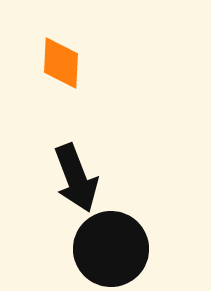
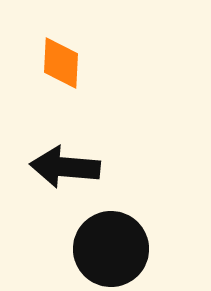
black arrow: moved 11 px left, 11 px up; rotated 116 degrees clockwise
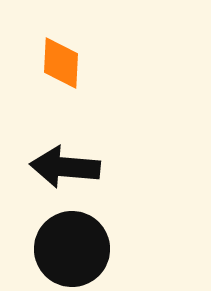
black circle: moved 39 px left
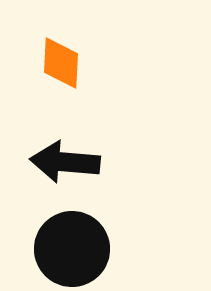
black arrow: moved 5 px up
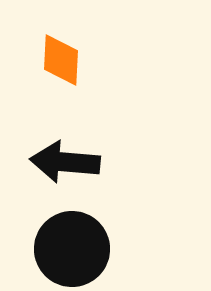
orange diamond: moved 3 px up
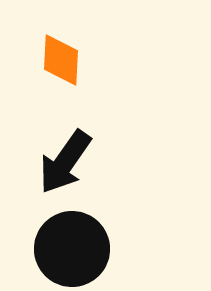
black arrow: rotated 60 degrees counterclockwise
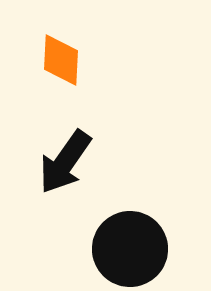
black circle: moved 58 px right
